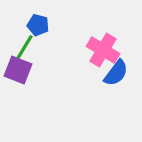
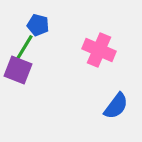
pink cross: moved 4 px left; rotated 8 degrees counterclockwise
blue semicircle: moved 33 px down
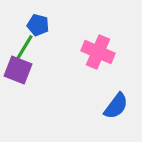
pink cross: moved 1 px left, 2 px down
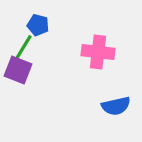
green line: moved 1 px left
pink cross: rotated 16 degrees counterclockwise
blue semicircle: rotated 40 degrees clockwise
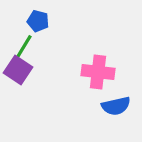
blue pentagon: moved 4 px up
pink cross: moved 20 px down
purple square: rotated 12 degrees clockwise
